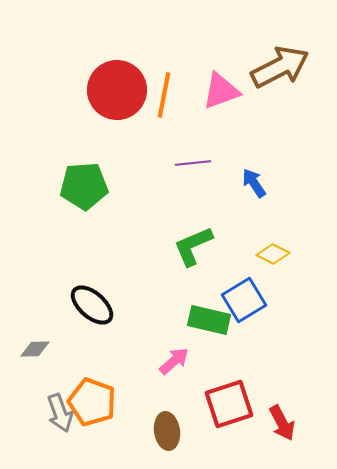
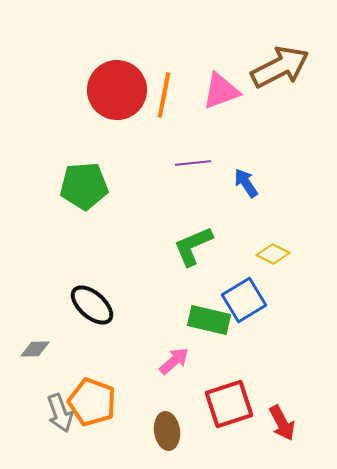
blue arrow: moved 8 px left
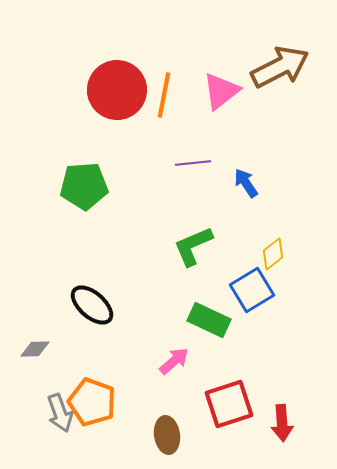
pink triangle: rotated 18 degrees counterclockwise
yellow diamond: rotated 64 degrees counterclockwise
blue square: moved 8 px right, 10 px up
green rectangle: rotated 12 degrees clockwise
red arrow: rotated 24 degrees clockwise
brown ellipse: moved 4 px down
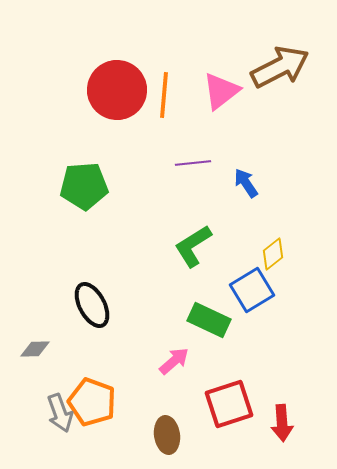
orange line: rotated 6 degrees counterclockwise
green L-shape: rotated 9 degrees counterclockwise
black ellipse: rotated 21 degrees clockwise
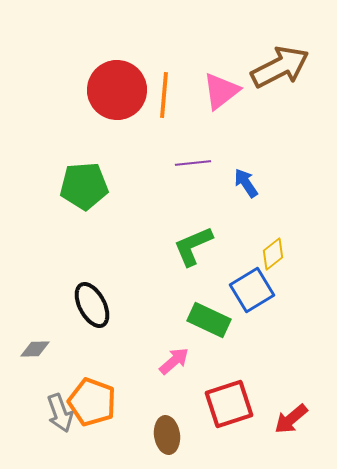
green L-shape: rotated 9 degrees clockwise
red arrow: moved 9 px right, 4 px up; rotated 54 degrees clockwise
